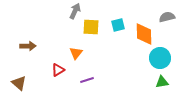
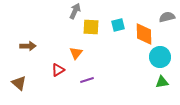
cyan circle: moved 1 px up
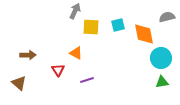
orange diamond: rotated 10 degrees counterclockwise
brown arrow: moved 9 px down
orange triangle: rotated 40 degrees counterclockwise
cyan circle: moved 1 px right, 1 px down
red triangle: rotated 32 degrees counterclockwise
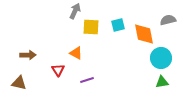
gray semicircle: moved 1 px right, 3 px down
brown triangle: rotated 28 degrees counterclockwise
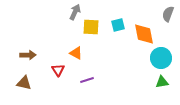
gray arrow: moved 1 px down
gray semicircle: moved 6 px up; rotated 56 degrees counterclockwise
brown triangle: moved 5 px right
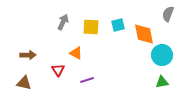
gray arrow: moved 12 px left, 10 px down
cyan circle: moved 1 px right, 3 px up
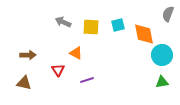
gray arrow: rotated 91 degrees counterclockwise
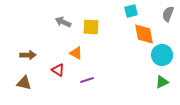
cyan square: moved 13 px right, 14 px up
red triangle: rotated 24 degrees counterclockwise
green triangle: rotated 16 degrees counterclockwise
